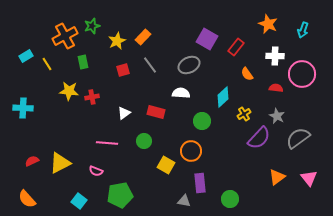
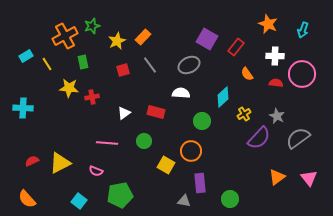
red semicircle at (276, 88): moved 5 px up
yellow star at (69, 91): moved 3 px up
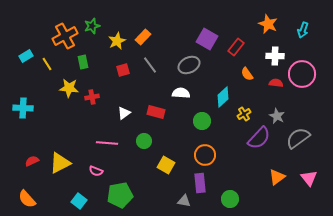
orange circle at (191, 151): moved 14 px right, 4 px down
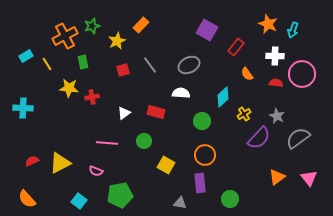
cyan arrow at (303, 30): moved 10 px left
orange rectangle at (143, 37): moved 2 px left, 12 px up
purple square at (207, 39): moved 9 px up
gray triangle at (184, 201): moved 4 px left, 2 px down
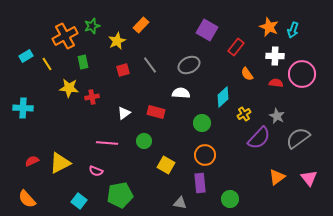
orange star at (268, 24): moved 1 px right, 3 px down
green circle at (202, 121): moved 2 px down
